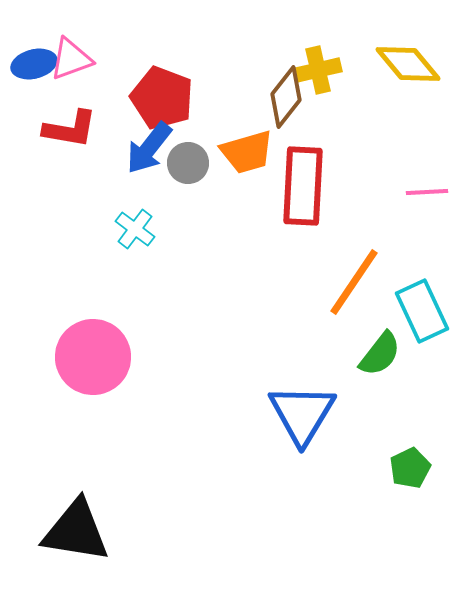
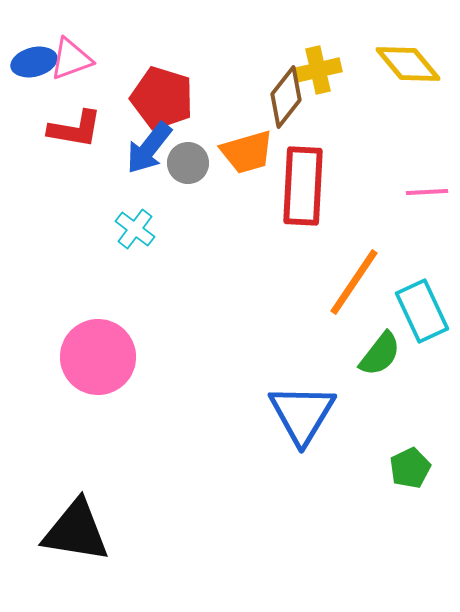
blue ellipse: moved 2 px up
red pentagon: rotated 4 degrees counterclockwise
red L-shape: moved 5 px right
pink circle: moved 5 px right
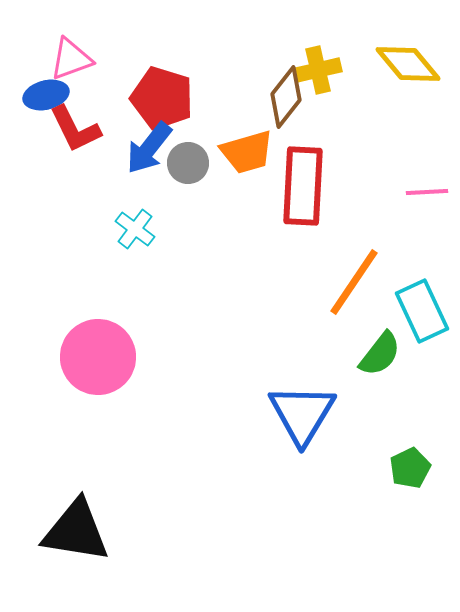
blue ellipse: moved 12 px right, 33 px down
red L-shape: rotated 54 degrees clockwise
